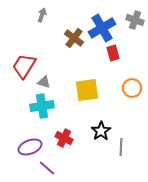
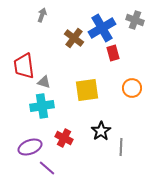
red trapezoid: rotated 40 degrees counterclockwise
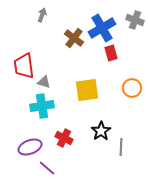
red rectangle: moved 2 px left
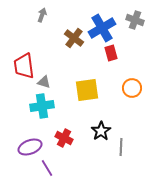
purple line: rotated 18 degrees clockwise
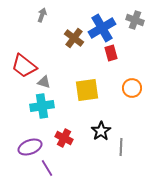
red trapezoid: rotated 44 degrees counterclockwise
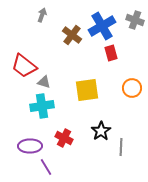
blue cross: moved 2 px up
brown cross: moved 2 px left, 3 px up
purple ellipse: moved 1 px up; rotated 20 degrees clockwise
purple line: moved 1 px left, 1 px up
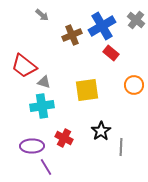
gray arrow: rotated 112 degrees clockwise
gray cross: moved 1 px right; rotated 18 degrees clockwise
brown cross: rotated 30 degrees clockwise
red rectangle: rotated 35 degrees counterclockwise
orange circle: moved 2 px right, 3 px up
purple ellipse: moved 2 px right
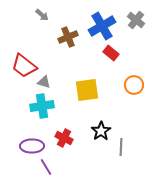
brown cross: moved 4 px left, 2 px down
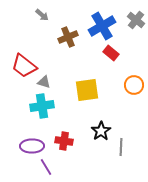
red cross: moved 3 px down; rotated 18 degrees counterclockwise
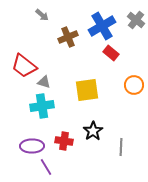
black star: moved 8 px left
